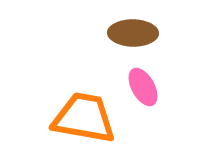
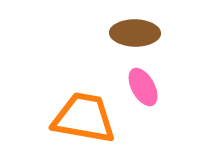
brown ellipse: moved 2 px right
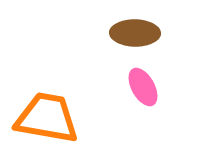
orange trapezoid: moved 37 px left
